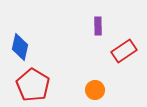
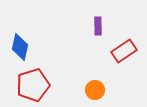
red pentagon: rotated 24 degrees clockwise
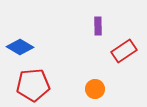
blue diamond: rotated 72 degrees counterclockwise
red pentagon: rotated 12 degrees clockwise
orange circle: moved 1 px up
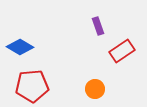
purple rectangle: rotated 18 degrees counterclockwise
red rectangle: moved 2 px left
red pentagon: moved 1 px left, 1 px down
